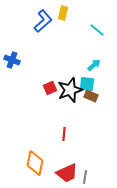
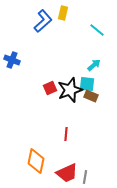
red line: moved 2 px right
orange diamond: moved 1 px right, 2 px up
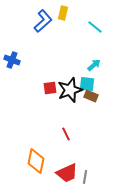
cyan line: moved 2 px left, 3 px up
red square: rotated 16 degrees clockwise
red line: rotated 32 degrees counterclockwise
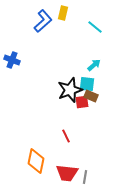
red square: moved 32 px right, 14 px down
red line: moved 2 px down
red trapezoid: rotated 30 degrees clockwise
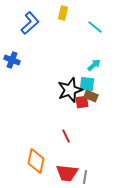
blue L-shape: moved 13 px left, 2 px down
